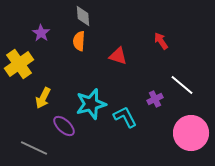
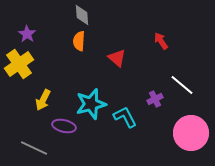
gray diamond: moved 1 px left, 1 px up
purple star: moved 14 px left, 1 px down
red triangle: moved 1 px left, 2 px down; rotated 24 degrees clockwise
yellow arrow: moved 2 px down
purple ellipse: rotated 30 degrees counterclockwise
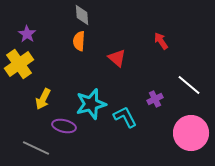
white line: moved 7 px right
yellow arrow: moved 1 px up
gray line: moved 2 px right
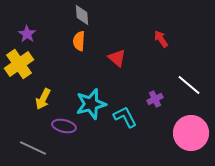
red arrow: moved 2 px up
gray line: moved 3 px left
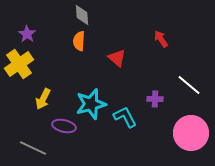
purple cross: rotated 28 degrees clockwise
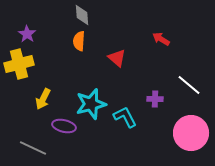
red arrow: rotated 24 degrees counterclockwise
yellow cross: rotated 20 degrees clockwise
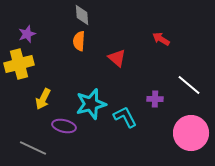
purple star: rotated 18 degrees clockwise
